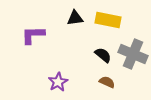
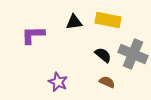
black triangle: moved 1 px left, 4 px down
purple star: rotated 18 degrees counterclockwise
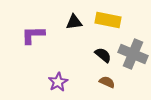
purple star: rotated 18 degrees clockwise
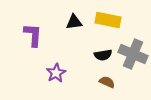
purple L-shape: rotated 95 degrees clockwise
black semicircle: rotated 132 degrees clockwise
purple star: moved 2 px left, 9 px up
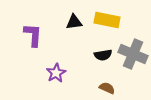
yellow rectangle: moved 1 px left
brown semicircle: moved 6 px down
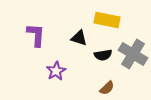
black triangle: moved 5 px right, 16 px down; rotated 24 degrees clockwise
purple L-shape: moved 3 px right
gray cross: rotated 8 degrees clockwise
purple star: moved 2 px up
brown semicircle: rotated 112 degrees clockwise
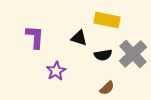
purple L-shape: moved 1 px left, 2 px down
gray cross: rotated 16 degrees clockwise
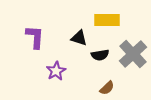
yellow rectangle: rotated 10 degrees counterclockwise
black semicircle: moved 3 px left
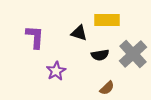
black triangle: moved 5 px up
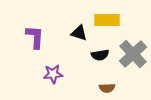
purple star: moved 3 px left, 3 px down; rotated 24 degrees clockwise
brown semicircle: rotated 42 degrees clockwise
